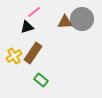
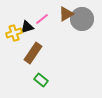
pink line: moved 8 px right, 7 px down
brown triangle: moved 1 px right, 8 px up; rotated 28 degrees counterclockwise
yellow cross: moved 23 px up; rotated 14 degrees clockwise
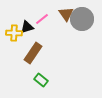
brown triangle: rotated 35 degrees counterclockwise
yellow cross: rotated 21 degrees clockwise
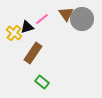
yellow cross: rotated 35 degrees clockwise
green rectangle: moved 1 px right, 2 px down
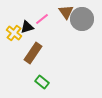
brown triangle: moved 2 px up
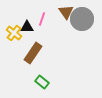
pink line: rotated 32 degrees counterclockwise
black triangle: rotated 16 degrees clockwise
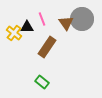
brown triangle: moved 11 px down
pink line: rotated 40 degrees counterclockwise
brown rectangle: moved 14 px right, 6 px up
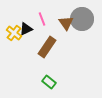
black triangle: moved 1 px left, 2 px down; rotated 24 degrees counterclockwise
green rectangle: moved 7 px right
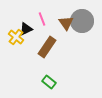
gray circle: moved 2 px down
yellow cross: moved 2 px right, 4 px down
